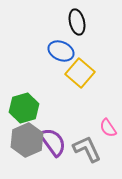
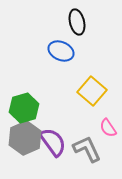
yellow square: moved 12 px right, 18 px down
gray hexagon: moved 2 px left, 2 px up
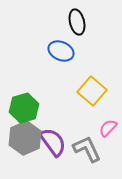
pink semicircle: rotated 78 degrees clockwise
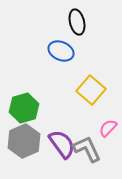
yellow square: moved 1 px left, 1 px up
gray hexagon: moved 1 px left, 3 px down
purple semicircle: moved 9 px right, 2 px down
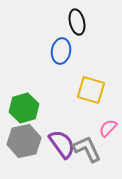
blue ellipse: rotated 75 degrees clockwise
yellow square: rotated 24 degrees counterclockwise
gray hexagon: rotated 12 degrees clockwise
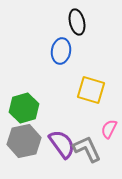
pink semicircle: moved 1 px right, 1 px down; rotated 18 degrees counterclockwise
